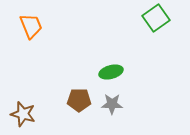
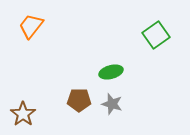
green square: moved 17 px down
orange trapezoid: rotated 120 degrees counterclockwise
gray star: rotated 15 degrees clockwise
brown star: rotated 20 degrees clockwise
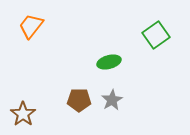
green ellipse: moved 2 px left, 10 px up
gray star: moved 4 px up; rotated 25 degrees clockwise
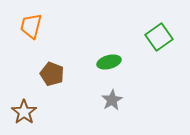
orange trapezoid: rotated 24 degrees counterclockwise
green square: moved 3 px right, 2 px down
brown pentagon: moved 27 px left, 26 px up; rotated 20 degrees clockwise
brown star: moved 1 px right, 2 px up
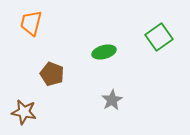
orange trapezoid: moved 3 px up
green ellipse: moved 5 px left, 10 px up
brown star: rotated 25 degrees counterclockwise
